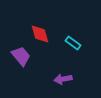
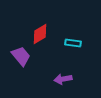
red diamond: rotated 75 degrees clockwise
cyan rectangle: rotated 28 degrees counterclockwise
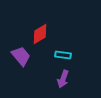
cyan rectangle: moved 10 px left, 12 px down
purple arrow: rotated 60 degrees counterclockwise
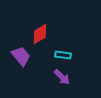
purple arrow: moved 1 px left, 2 px up; rotated 66 degrees counterclockwise
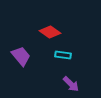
red diamond: moved 10 px right, 2 px up; rotated 65 degrees clockwise
purple arrow: moved 9 px right, 7 px down
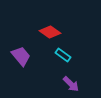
cyan rectangle: rotated 28 degrees clockwise
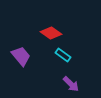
red diamond: moved 1 px right, 1 px down
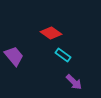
purple trapezoid: moved 7 px left
purple arrow: moved 3 px right, 2 px up
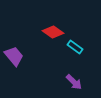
red diamond: moved 2 px right, 1 px up
cyan rectangle: moved 12 px right, 8 px up
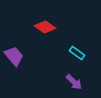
red diamond: moved 8 px left, 5 px up
cyan rectangle: moved 2 px right, 6 px down
